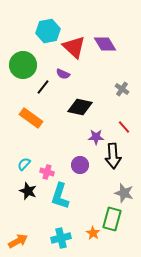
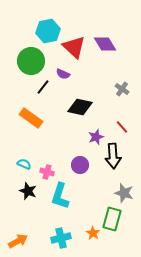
green circle: moved 8 px right, 4 px up
red line: moved 2 px left
purple star: rotated 21 degrees counterclockwise
cyan semicircle: rotated 72 degrees clockwise
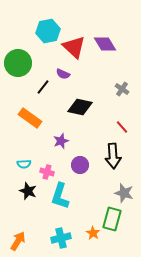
green circle: moved 13 px left, 2 px down
orange rectangle: moved 1 px left
purple star: moved 35 px left, 4 px down
cyan semicircle: rotated 152 degrees clockwise
orange arrow: rotated 30 degrees counterclockwise
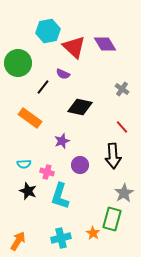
purple star: moved 1 px right
gray star: rotated 24 degrees clockwise
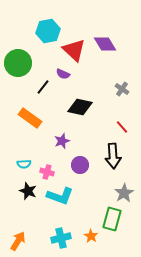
red triangle: moved 3 px down
cyan L-shape: rotated 88 degrees counterclockwise
orange star: moved 2 px left, 3 px down
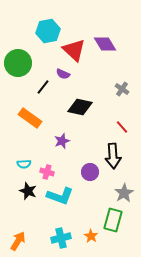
purple circle: moved 10 px right, 7 px down
green rectangle: moved 1 px right, 1 px down
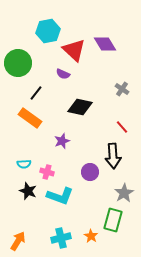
black line: moved 7 px left, 6 px down
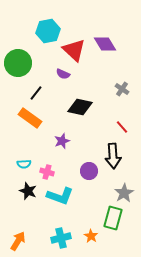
purple circle: moved 1 px left, 1 px up
green rectangle: moved 2 px up
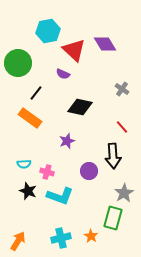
purple star: moved 5 px right
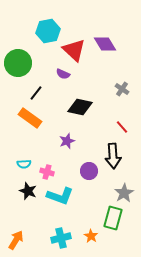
orange arrow: moved 2 px left, 1 px up
